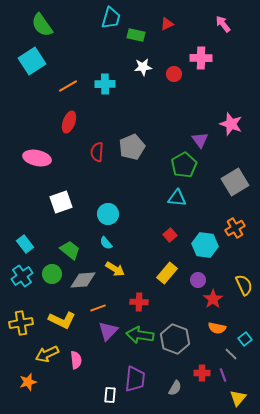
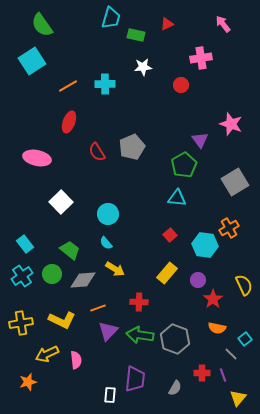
pink cross at (201, 58): rotated 10 degrees counterclockwise
red circle at (174, 74): moved 7 px right, 11 px down
red semicircle at (97, 152): rotated 36 degrees counterclockwise
white square at (61, 202): rotated 25 degrees counterclockwise
orange cross at (235, 228): moved 6 px left
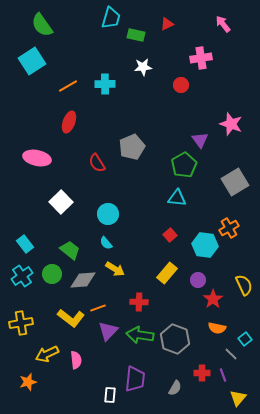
red semicircle at (97, 152): moved 11 px down
yellow L-shape at (62, 320): moved 9 px right, 2 px up; rotated 12 degrees clockwise
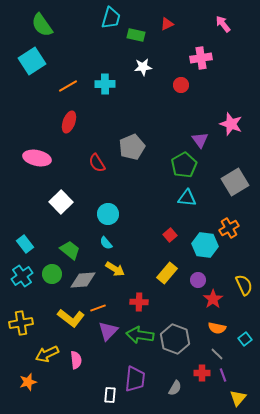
cyan triangle at (177, 198): moved 10 px right
gray line at (231, 354): moved 14 px left
